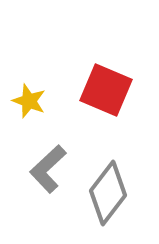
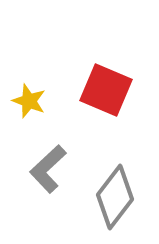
gray diamond: moved 7 px right, 4 px down
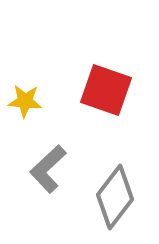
red square: rotated 4 degrees counterclockwise
yellow star: moved 4 px left; rotated 16 degrees counterclockwise
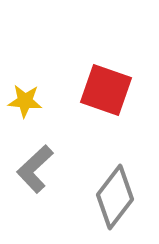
gray L-shape: moved 13 px left
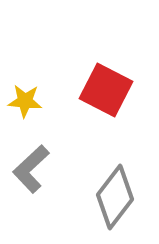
red square: rotated 8 degrees clockwise
gray L-shape: moved 4 px left
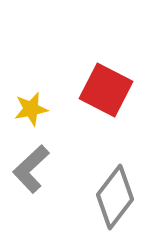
yellow star: moved 6 px right, 8 px down; rotated 16 degrees counterclockwise
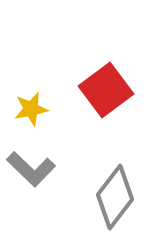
red square: rotated 26 degrees clockwise
gray L-shape: rotated 93 degrees counterclockwise
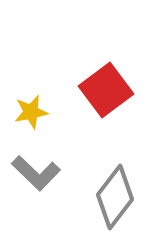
yellow star: moved 3 px down
gray L-shape: moved 5 px right, 4 px down
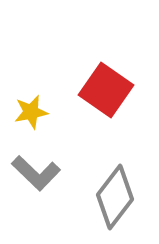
red square: rotated 18 degrees counterclockwise
